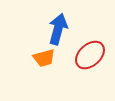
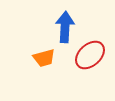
blue arrow: moved 7 px right, 2 px up; rotated 12 degrees counterclockwise
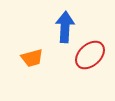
orange trapezoid: moved 12 px left
